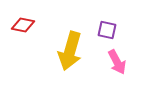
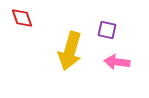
red diamond: moved 1 px left, 7 px up; rotated 60 degrees clockwise
pink arrow: rotated 125 degrees clockwise
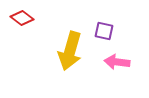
red diamond: rotated 35 degrees counterclockwise
purple square: moved 3 px left, 1 px down
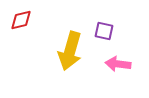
red diamond: moved 1 px left, 2 px down; rotated 50 degrees counterclockwise
pink arrow: moved 1 px right, 2 px down
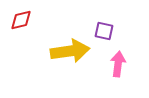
yellow arrow: rotated 114 degrees counterclockwise
pink arrow: rotated 90 degrees clockwise
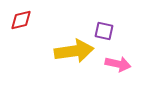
yellow arrow: moved 4 px right
pink arrow: rotated 95 degrees clockwise
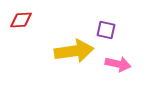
red diamond: rotated 10 degrees clockwise
purple square: moved 2 px right, 1 px up
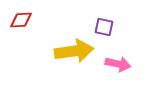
purple square: moved 2 px left, 3 px up
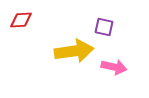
pink arrow: moved 4 px left, 3 px down
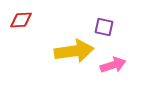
pink arrow: moved 1 px left, 2 px up; rotated 30 degrees counterclockwise
